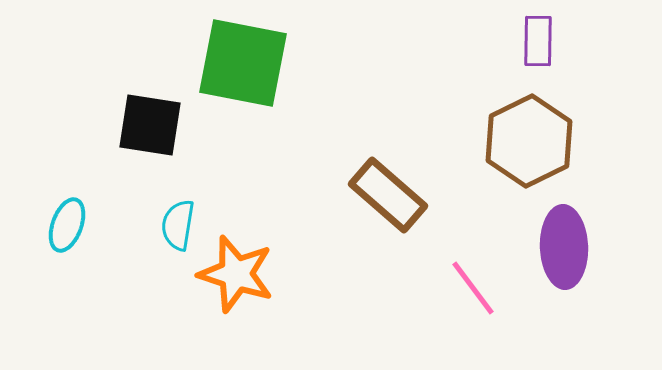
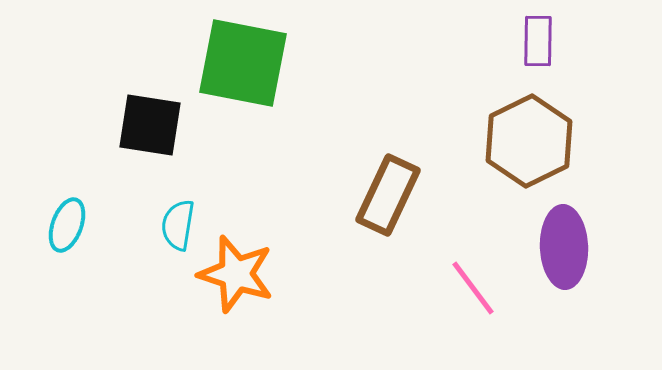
brown rectangle: rotated 74 degrees clockwise
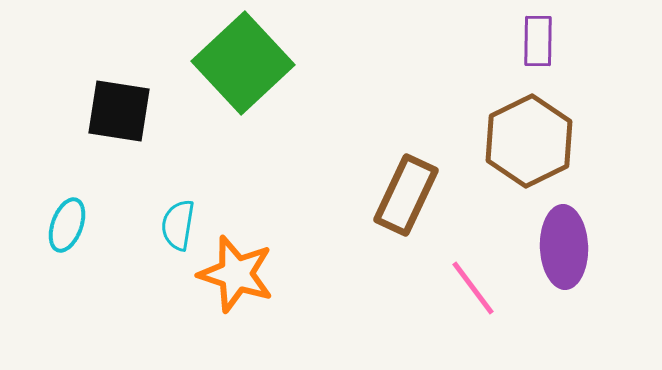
green square: rotated 36 degrees clockwise
black square: moved 31 px left, 14 px up
brown rectangle: moved 18 px right
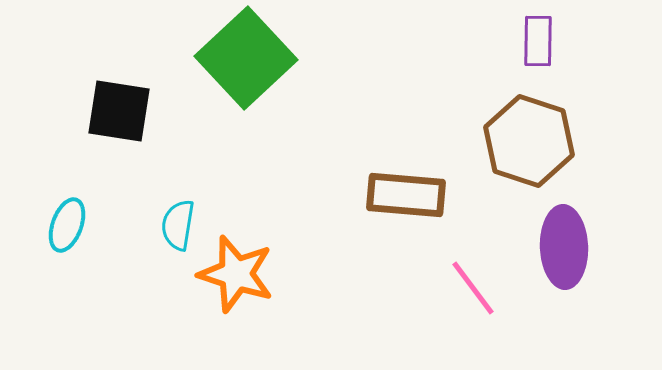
green square: moved 3 px right, 5 px up
brown hexagon: rotated 16 degrees counterclockwise
brown rectangle: rotated 70 degrees clockwise
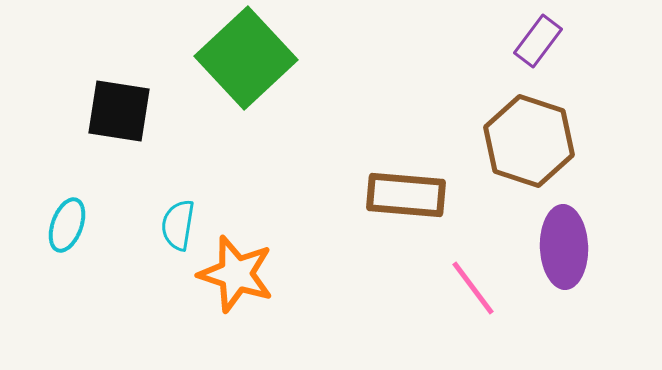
purple rectangle: rotated 36 degrees clockwise
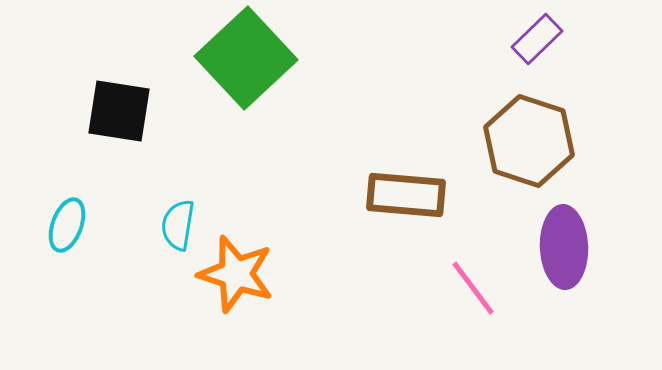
purple rectangle: moved 1 px left, 2 px up; rotated 9 degrees clockwise
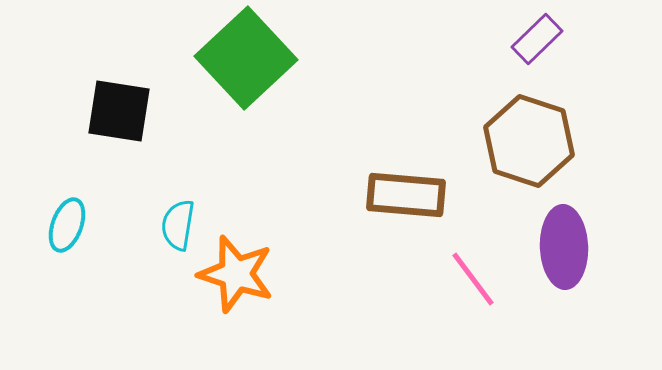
pink line: moved 9 px up
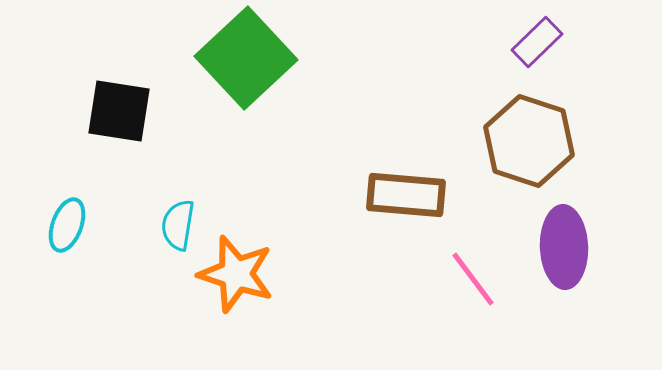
purple rectangle: moved 3 px down
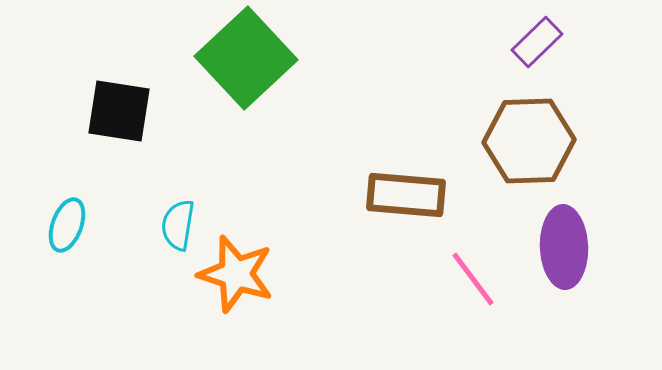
brown hexagon: rotated 20 degrees counterclockwise
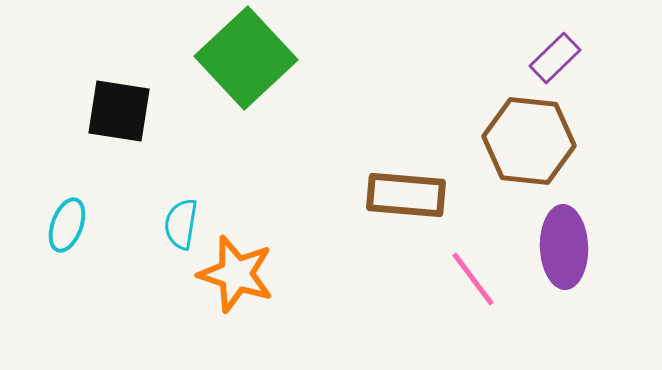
purple rectangle: moved 18 px right, 16 px down
brown hexagon: rotated 8 degrees clockwise
cyan semicircle: moved 3 px right, 1 px up
